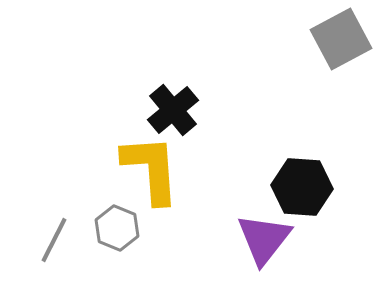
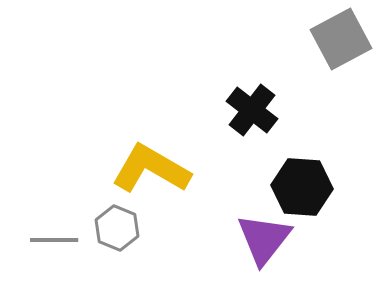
black cross: moved 79 px right; rotated 12 degrees counterclockwise
yellow L-shape: rotated 56 degrees counterclockwise
gray line: rotated 63 degrees clockwise
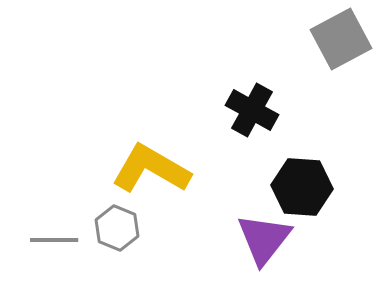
black cross: rotated 9 degrees counterclockwise
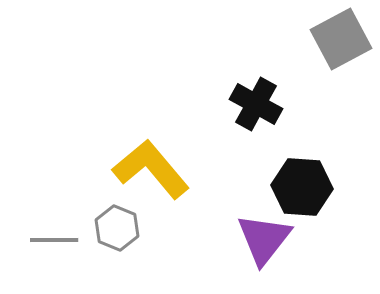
black cross: moved 4 px right, 6 px up
yellow L-shape: rotated 20 degrees clockwise
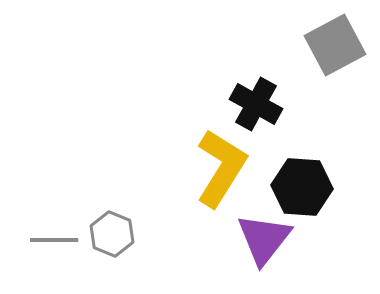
gray square: moved 6 px left, 6 px down
yellow L-shape: moved 70 px right, 1 px up; rotated 72 degrees clockwise
gray hexagon: moved 5 px left, 6 px down
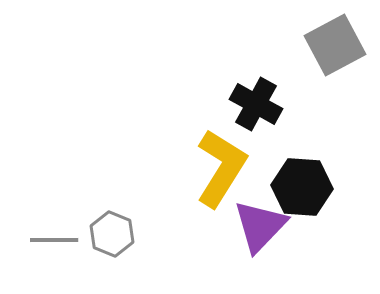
purple triangle: moved 4 px left, 13 px up; rotated 6 degrees clockwise
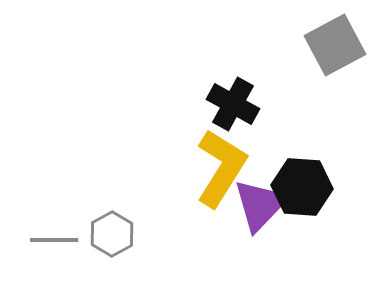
black cross: moved 23 px left
purple triangle: moved 21 px up
gray hexagon: rotated 9 degrees clockwise
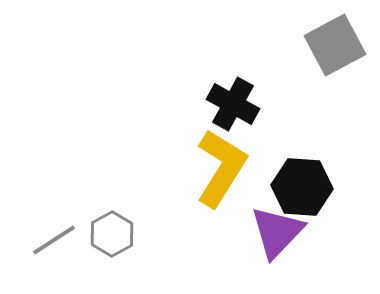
purple triangle: moved 17 px right, 27 px down
gray line: rotated 33 degrees counterclockwise
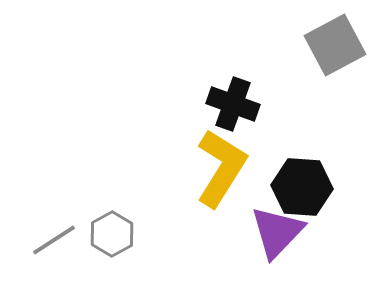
black cross: rotated 9 degrees counterclockwise
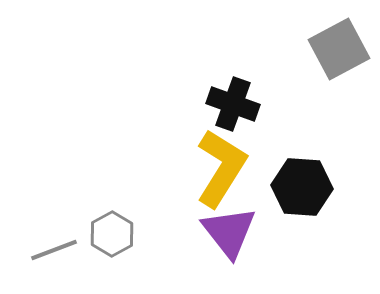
gray square: moved 4 px right, 4 px down
purple triangle: moved 48 px left; rotated 22 degrees counterclockwise
gray line: moved 10 px down; rotated 12 degrees clockwise
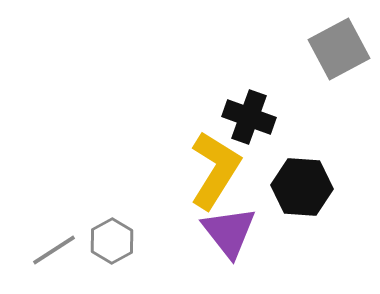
black cross: moved 16 px right, 13 px down
yellow L-shape: moved 6 px left, 2 px down
gray hexagon: moved 7 px down
gray line: rotated 12 degrees counterclockwise
